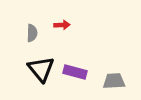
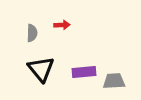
purple rectangle: moved 9 px right; rotated 20 degrees counterclockwise
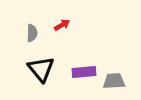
red arrow: rotated 28 degrees counterclockwise
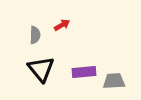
gray semicircle: moved 3 px right, 2 px down
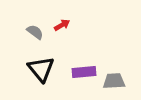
gray semicircle: moved 3 px up; rotated 54 degrees counterclockwise
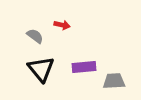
red arrow: rotated 42 degrees clockwise
gray semicircle: moved 4 px down
purple rectangle: moved 5 px up
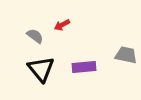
red arrow: rotated 140 degrees clockwise
gray trapezoid: moved 12 px right, 26 px up; rotated 15 degrees clockwise
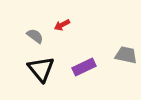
purple rectangle: rotated 20 degrees counterclockwise
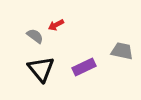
red arrow: moved 6 px left
gray trapezoid: moved 4 px left, 4 px up
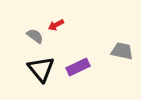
purple rectangle: moved 6 px left
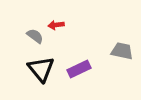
red arrow: rotated 21 degrees clockwise
purple rectangle: moved 1 px right, 2 px down
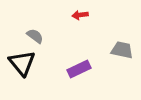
red arrow: moved 24 px right, 10 px up
gray trapezoid: moved 1 px up
black triangle: moved 19 px left, 6 px up
